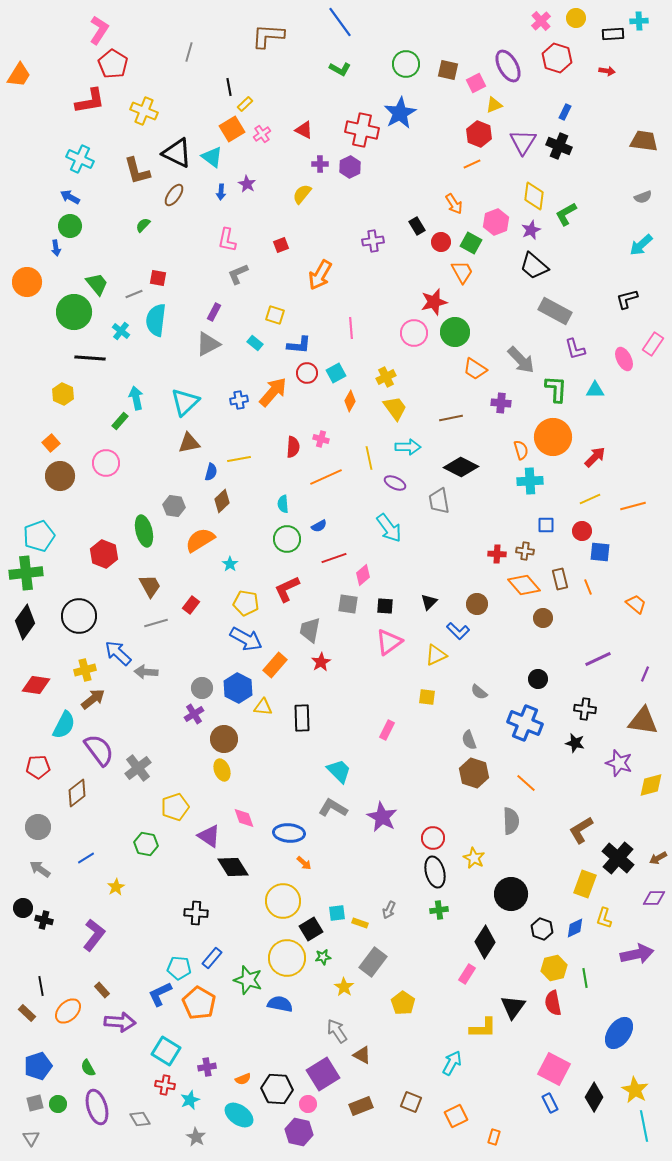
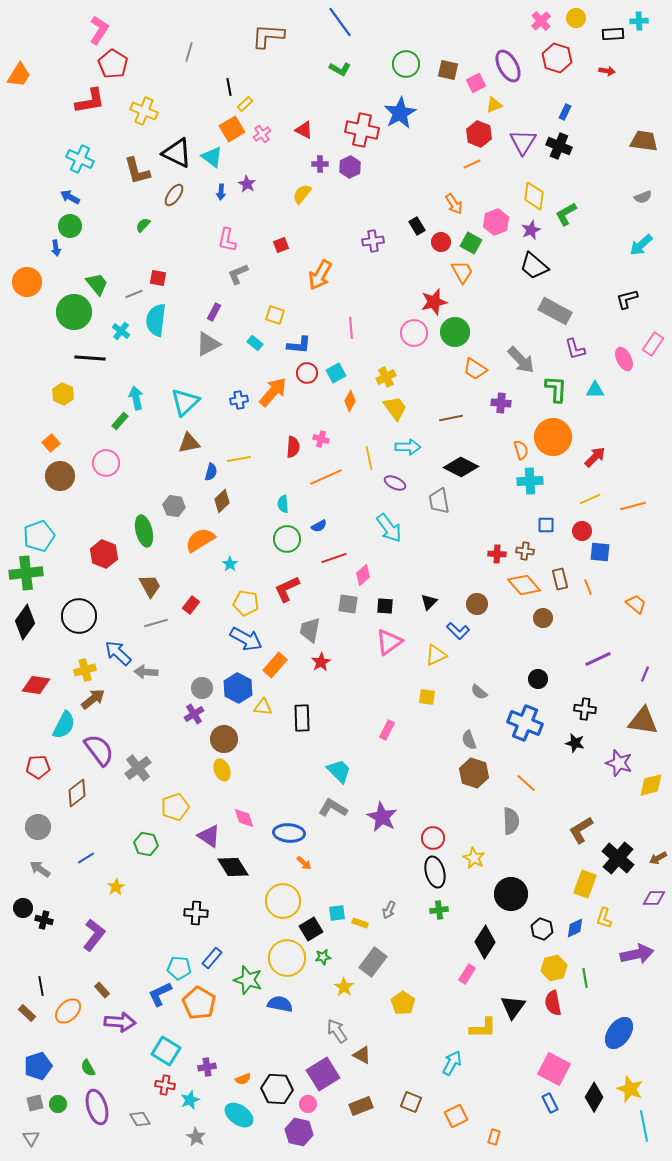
yellow star at (635, 1090): moved 5 px left, 1 px up; rotated 8 degrees counterclockwise
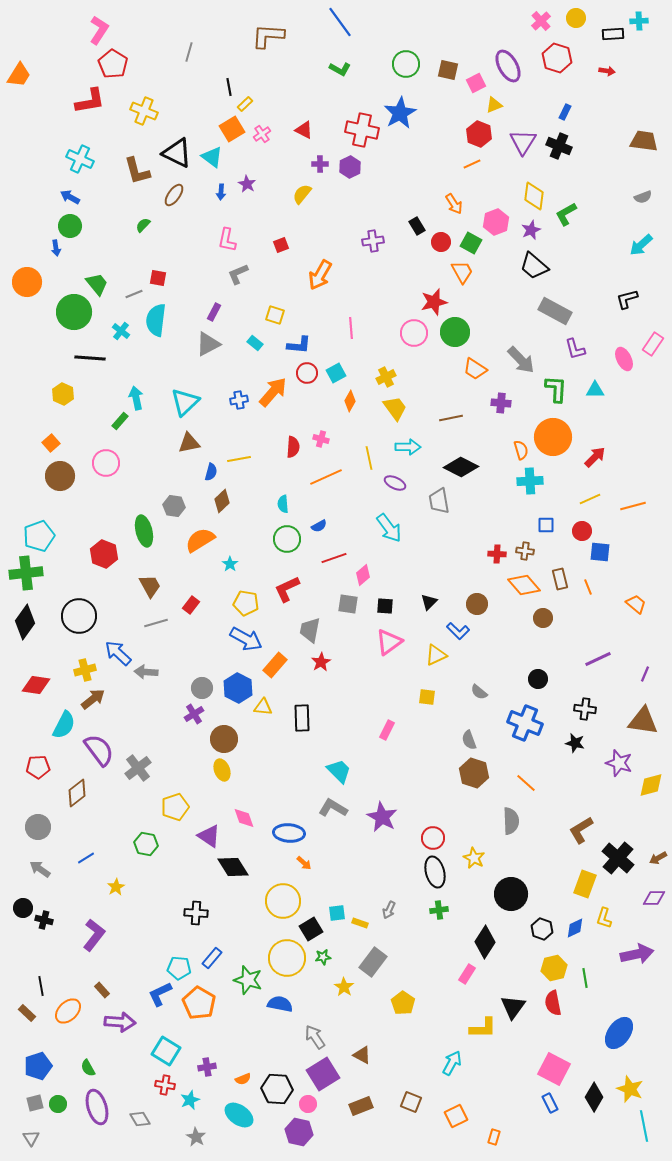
gray arrow at (337, 1031): moved 22 px left, 6 px down
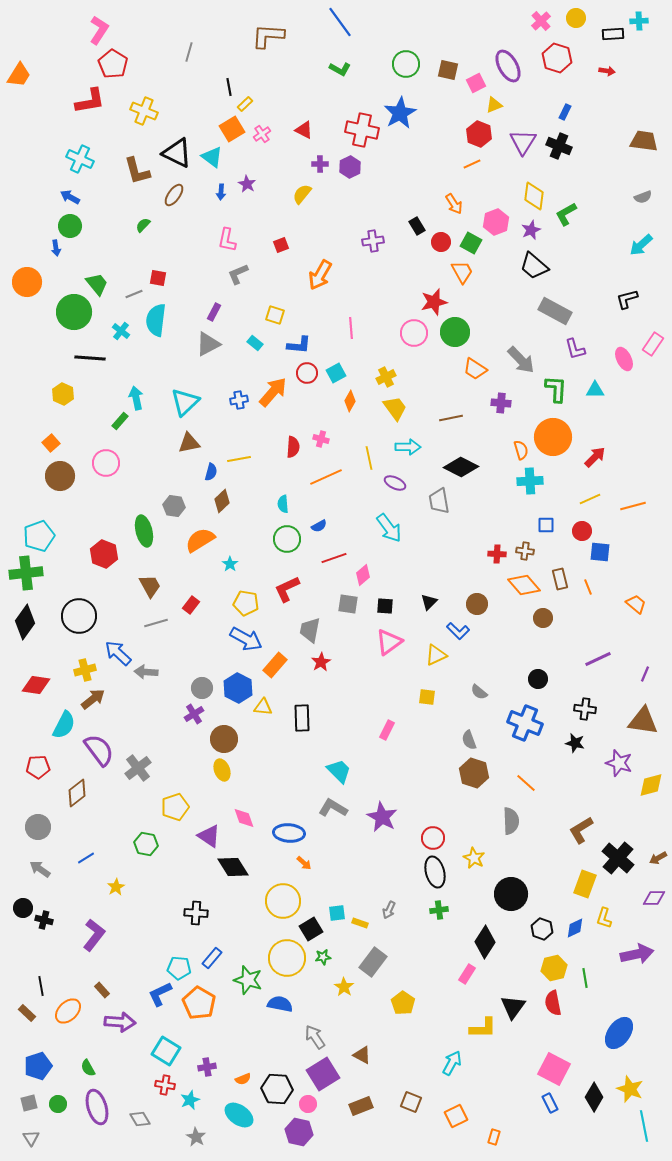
gray square at (35, 1103): moved 6 px left
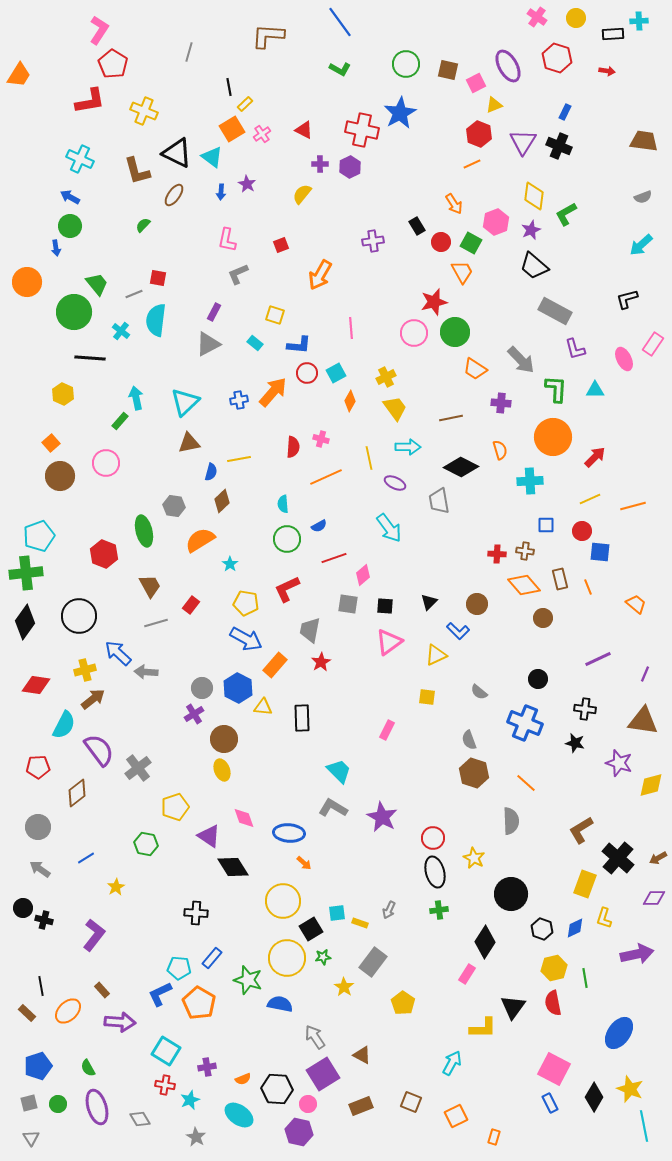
pink cross at (541, 21): moved 4 px left, 4 px up; rotated 12 degrees counterclockwise
orange semicircle at (521, 450): moved 21 px left
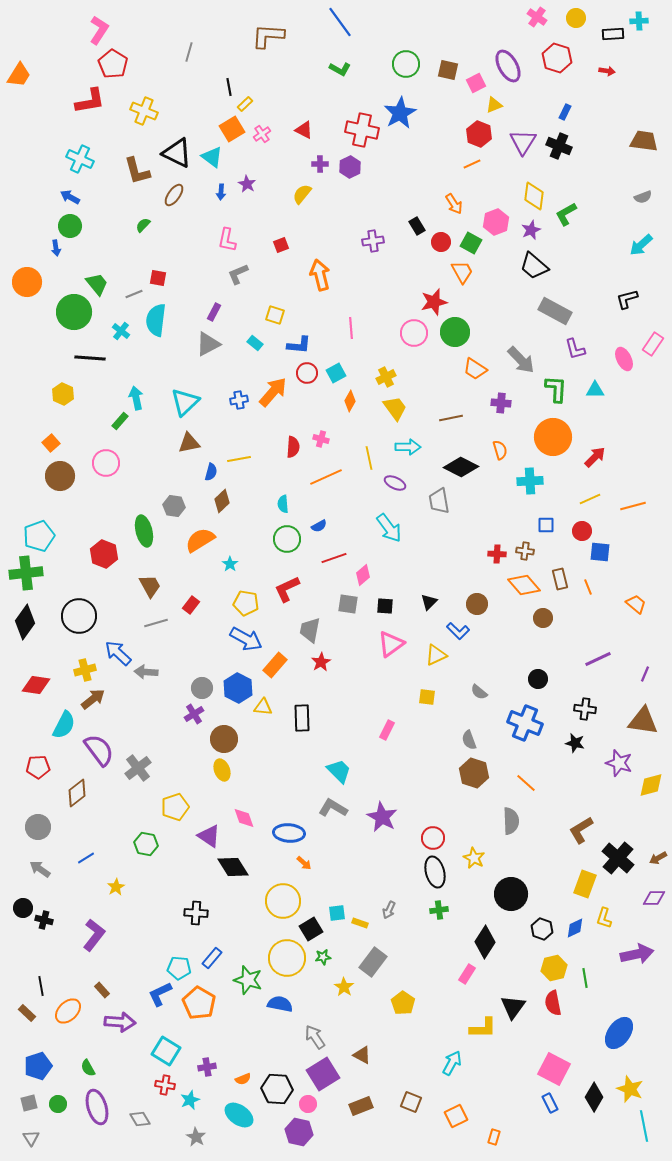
orange arrow at (320, 275): rotated 136 degrees clockwise
pink triangle at (389, 642): moved 2 px right, 2 px down
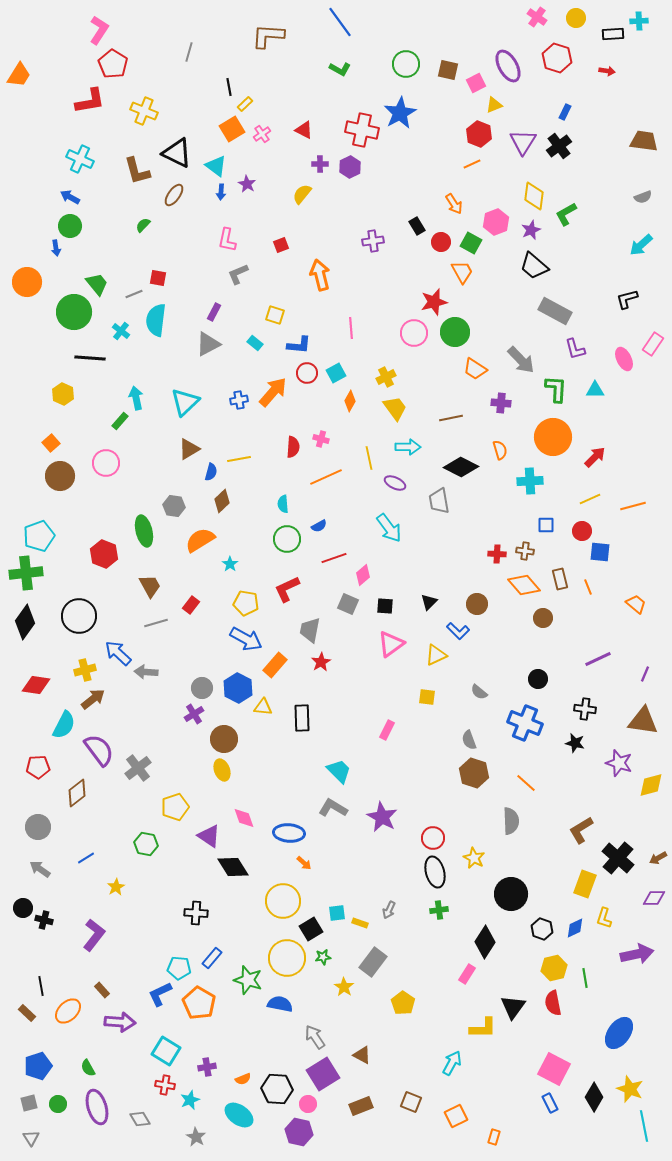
black cross at (559, 146): rotated 30 degrees clockwise
cyan triangle at (212, 157): moved 4 px right, 9 px down
brown triangle at (189, 443): moved 6 px down; rotated 20 degrees counterclockwise
gray square at (348, 604): rotated 15 degrees clockwise
